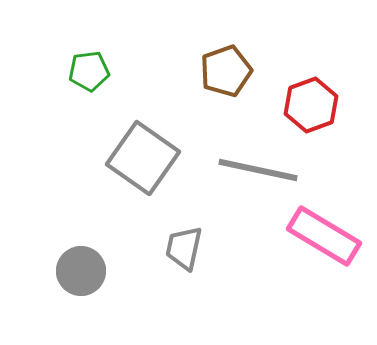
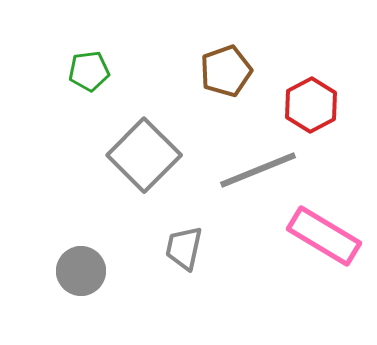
red hexagon: rotated 8 degrees counterclockwise
gray square: moved 1 px right, 3 px up; rotated 10 degrees clockwise
gray line: rotated 34 degrees counterclockwise
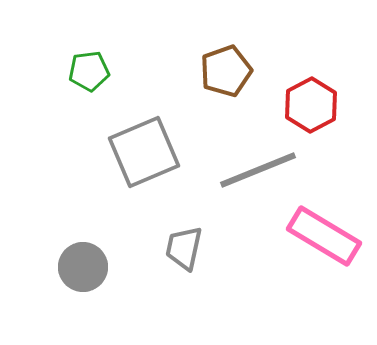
gray square: moved 3 px up; rotated 22 degrees clockwise
gray circle: moved 2 px right, 4 px up
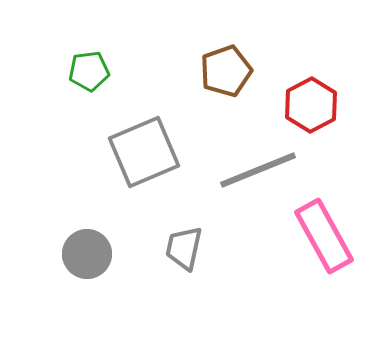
pink rectangle: rotated 30 degrees clockwise
gray circle: moved 4 px right, 13 px up
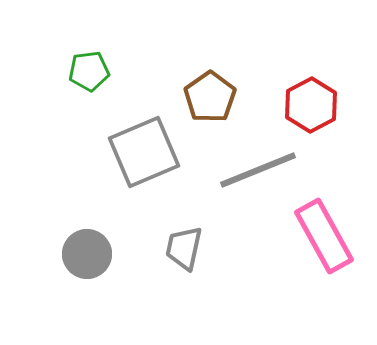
brown pentagon: moved 16 px left, 26 px down; rotated 15 degrees counterclockwise
